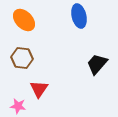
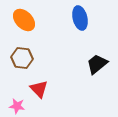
blue ellipse: moved 1 px right, 2 px down
black trapezoid: rotated 10 degrees clockwise
red triangle: rotated 18 degrees counterclockwise
pink star: moved 1 px left
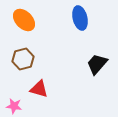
brown hexagon: moved 1 px right, 1 px down; rotated 20 degrees counterclockwise
black trapezoid: rotated 10 degrees counterclockwise
red triangle: rotated 30 degrees counterclockwise
pink star: moved 3 px left
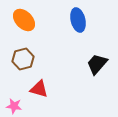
blue ellipse: moved 2 px left, 2 px down
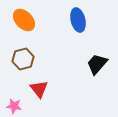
red triangle: rotated 36 degrees clockwise
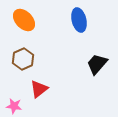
blue ellipse: moved 1 px right
brown hexagon: rotated 10 degrees counterclockwise
red triangle: rotated 30 degrees clockwise
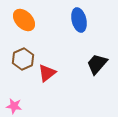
red triangle: moved 8 px right, 16 px up
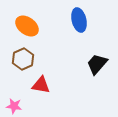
orange ellipse: moved 3 px right, 6 px down; rotated 10 degrees counterclockwise
red triangle: moved 6 px left, 12 px down; rotated 48 degrees clockwise
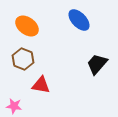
blue ellipse: rotated 30 degrees counterclockwise
brown hexagon: rotated 15 degrees counterclockwise
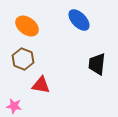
black trapezoid: rotated 35 degrees counterclockwise
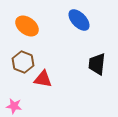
brown hexagon: moved 3 px down
red triangle: moved 2 px right, 6 px up
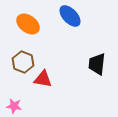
blue ellipse: moved 9 px left, 4 px up
orange ellipse: moved 1 px right, 2 px up
